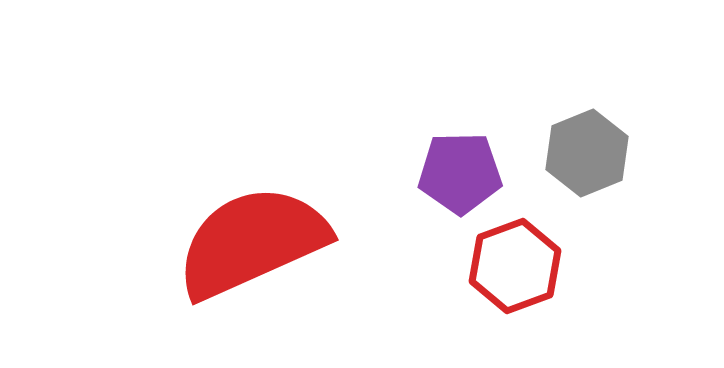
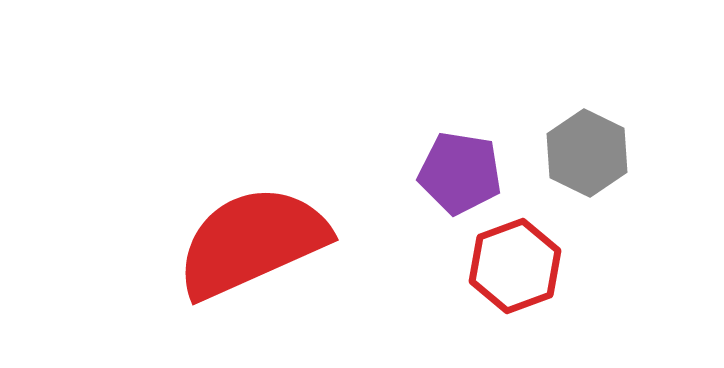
gray hexagon: rotated 12 degrees counterclockwise
purple pentagon: rotated 10 degrees clockwise
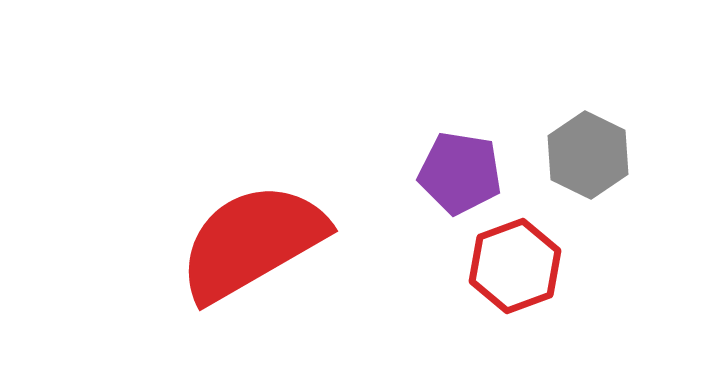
gray hexagon: moved 1 px right, 2 px down
red semicircle: rotated 6 degrees counterclockwise
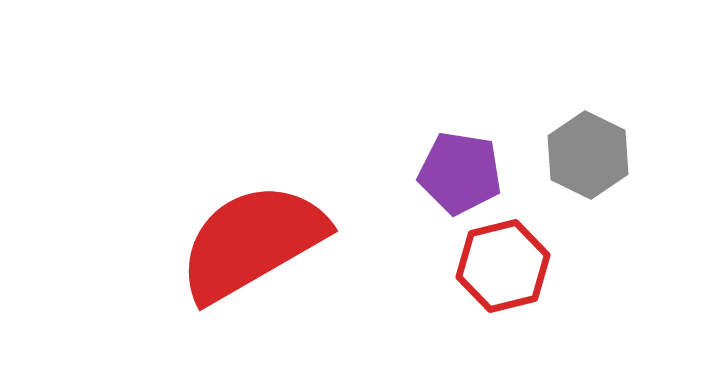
red hexagon: moved 12 px left; rotated 6 degrees clockwise
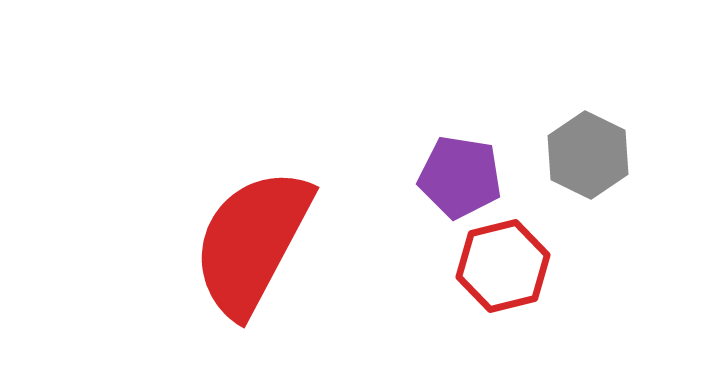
purple pentagon: moved 4 px down
red semicircle: rotated 32 degrees counterclockwise
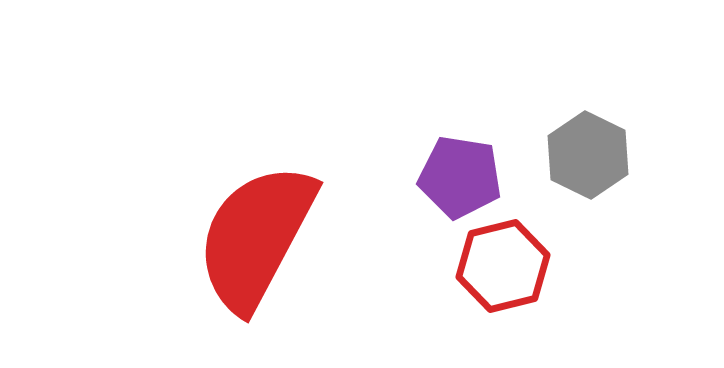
red semicircle: moved 4 px right, 5 px up
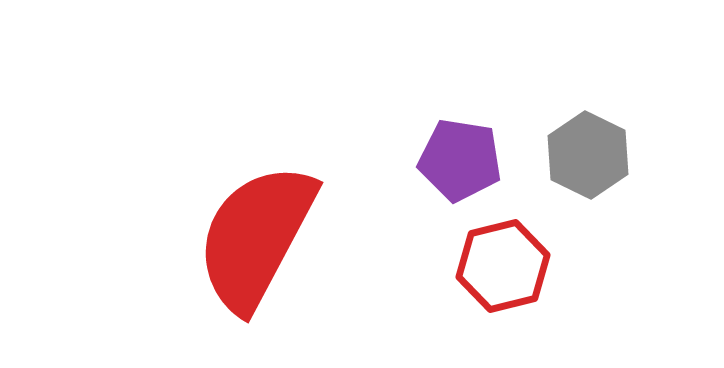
purple pentagon: moved 17 px up
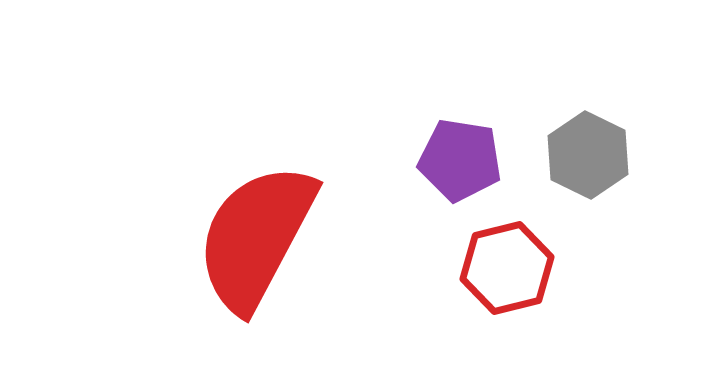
red hexagon: moved 4 px right, 2 px down
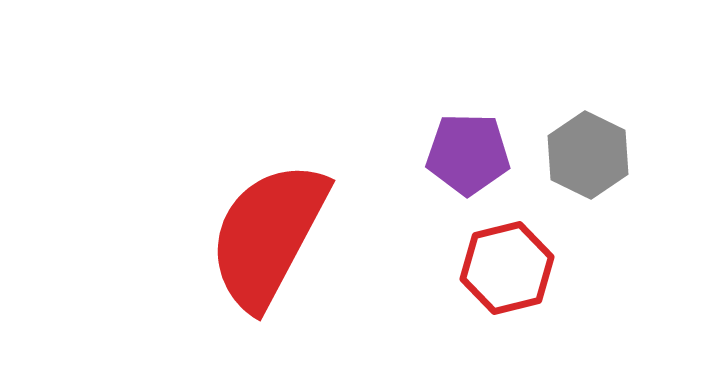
purple pentagon: moved 8 px right, 6 px up; rotated 8 degrees counterclockwise
red semicircle: moved 12 px right, 2 px up
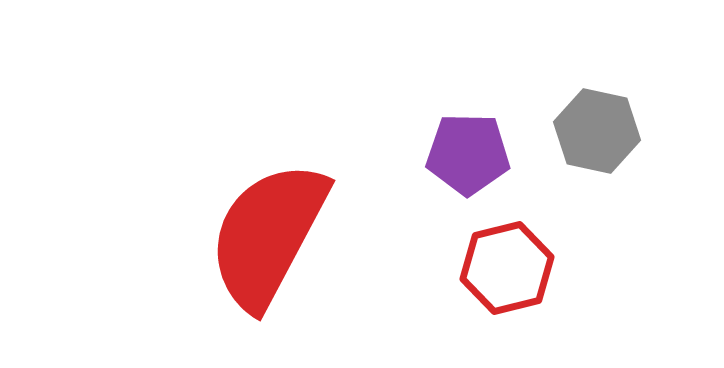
gray hexagon: moved 9 px right, 24 px up; rotated 14 degrees counterclockwise
